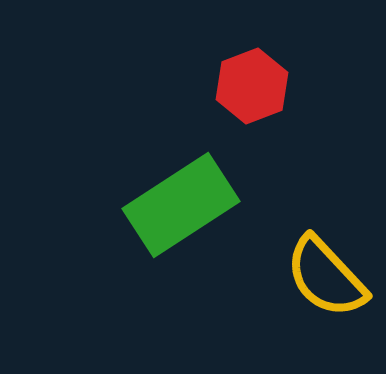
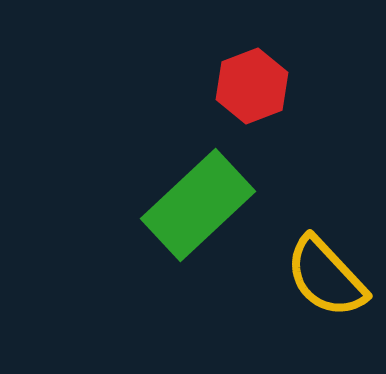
green rectangle: moved 17 px right; rotated 10 degrees counterclockwise
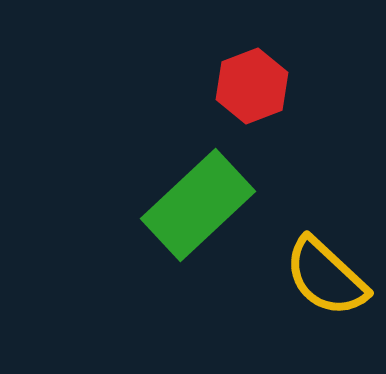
yellow semicircle: rotated 4 degrees counterclockwise
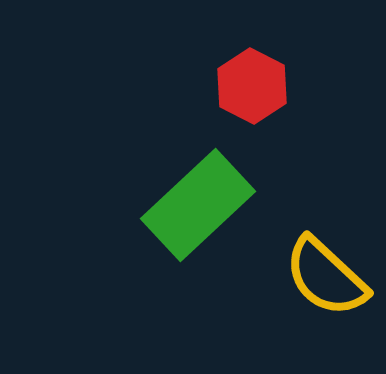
red hexagon: rotated 12 degrees counterclockwise
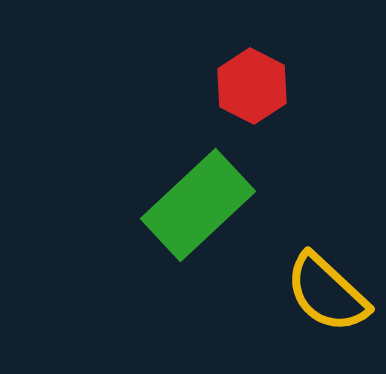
yellow semicircle: moved 1 px right, 16 px down
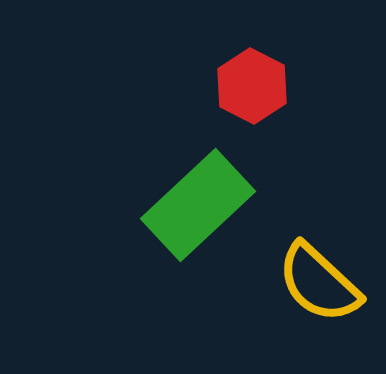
yellow semicircle: moved 8 px left, 10 px up
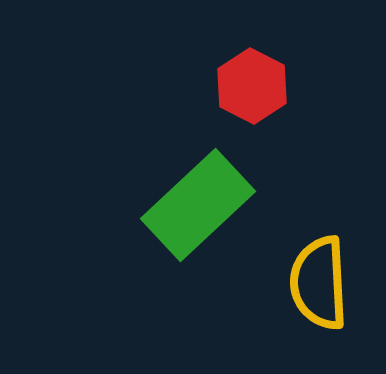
yellow semicircle: rotated 44 degrees clockwise
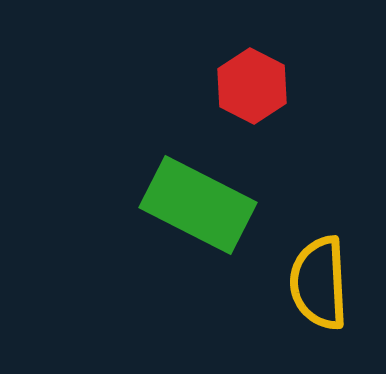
green rectangle: rotated 70 degrees clockwise
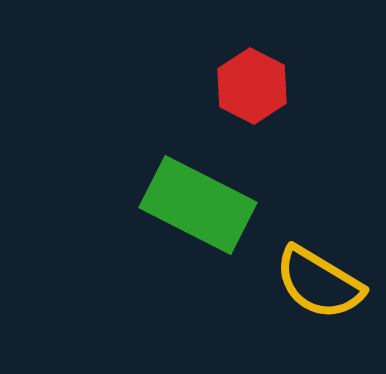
yellow semicircle: rotated 56 degrees counterclockwise
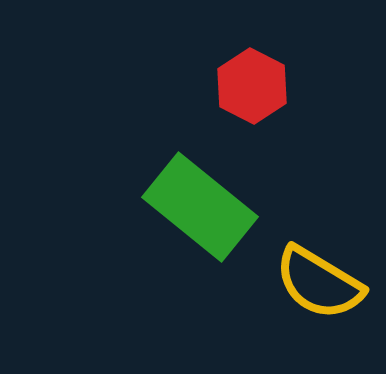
green rectangle: moved 2 px right, 2 px down; rotated 12 degrees clockwise
